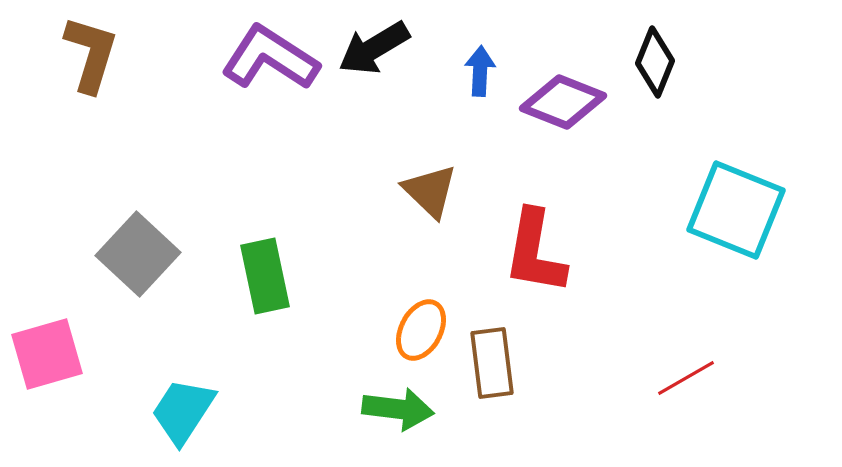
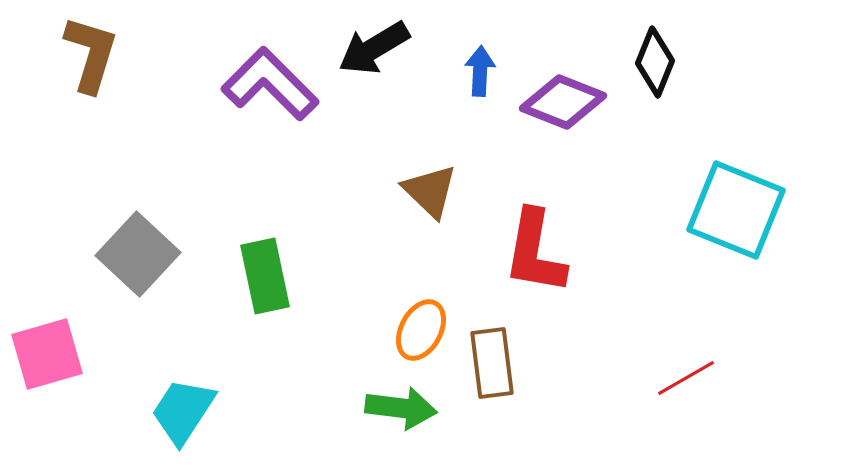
purple L-shape: moved 26 px down; rotated 12 degrees clockwise
green arrow: moved 3 px right, 1 px up
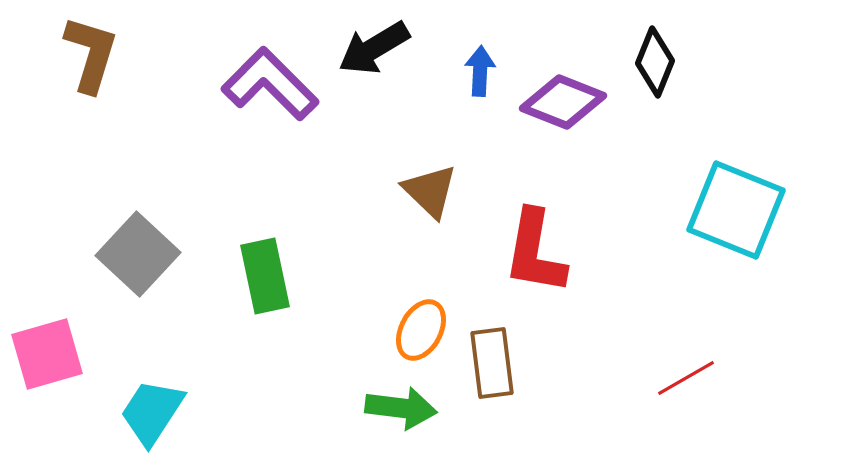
cyan trapezoid: moved 31 px left, 1 px down
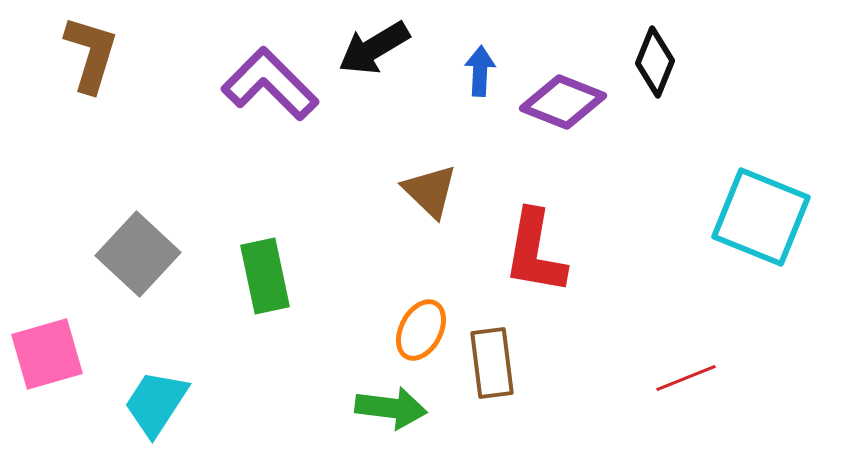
cyan square: moved 25 px right, 7 px down
red line: rotated 8 degrees clockwise
green arrow: moved 10 px left
cyan trapezoid: moved 4 px right, 9 px up
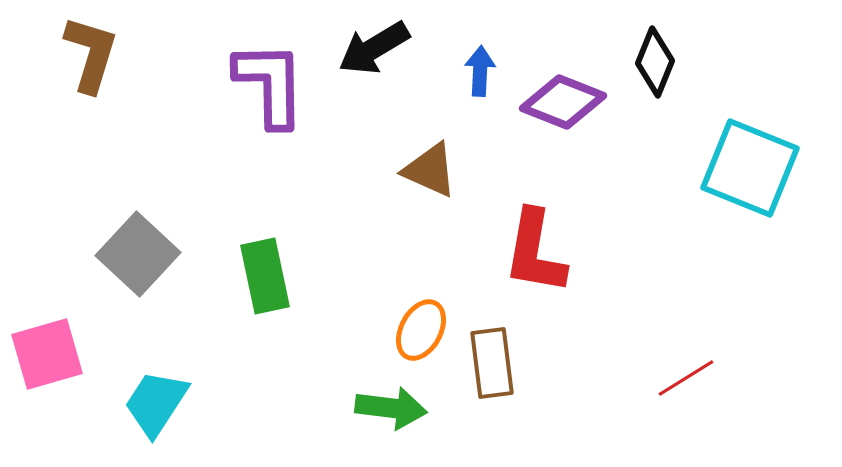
purple L-shape: rotated 44 degrees clockwise
brown triangle: moved 21 px up; rotated 20 degrees counterclockwise
cyan square: moved 11 px left, 49 px up
red line: rotated 10 degrees counterclockwise
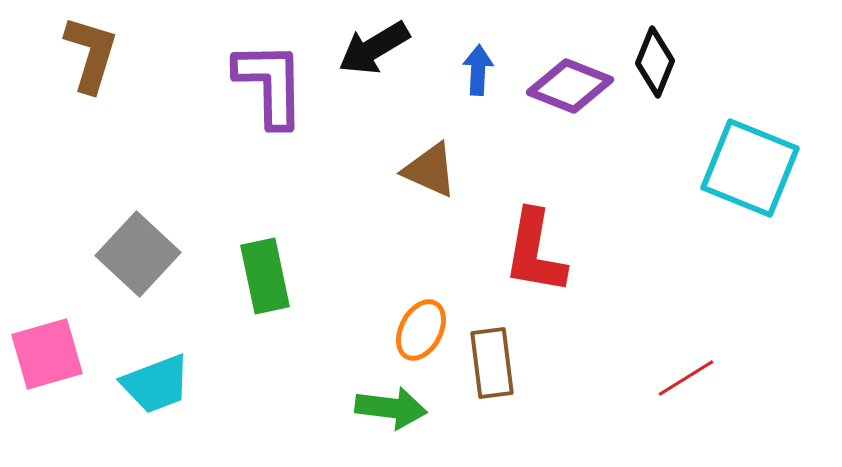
blue arrow: moved 2 px left, 1 px up
purple diamond: moved 7 px right, 16 px up
cyan trapezoid: moved 19 px up; rotated 144 degrees counterclockwise
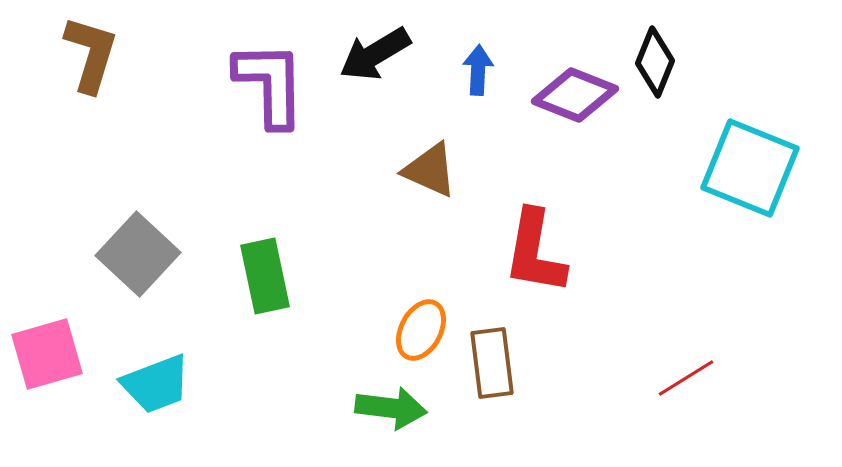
black arrow: moved 1 px right, 6 px down
purple diamond: moved 5 px right, 9 px down
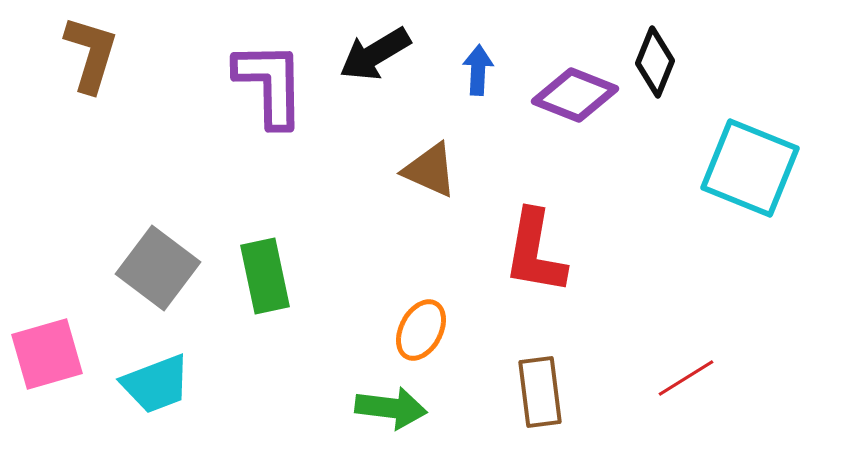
gray square: moved 20 px right, 14 px down; rotated 6 degrees counterclockwise
brown rectangle: moved 48 px right, 29 px down
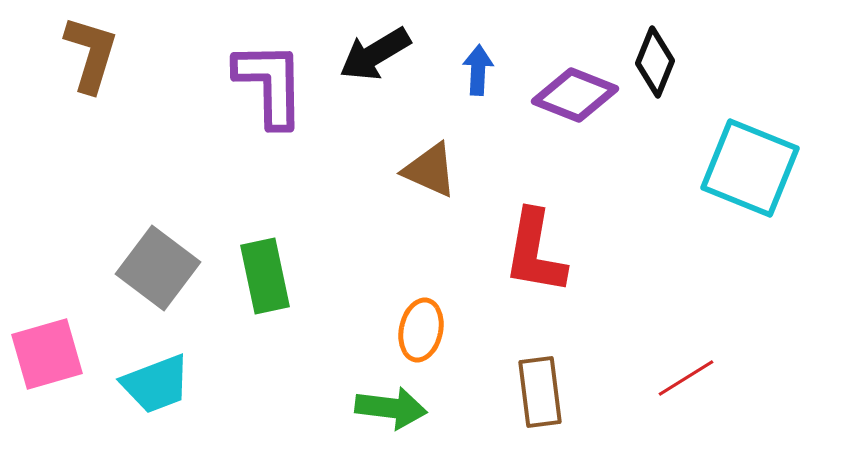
orange ellipse: rotated 16 degrees counterclockwise
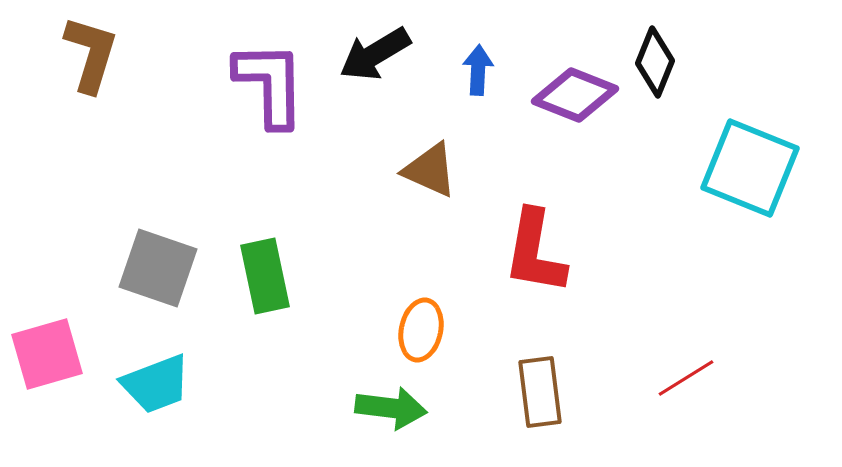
gray square: rotated 18 degrees counterclockwise
